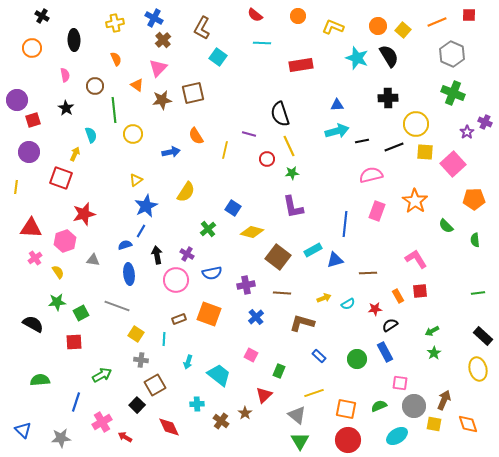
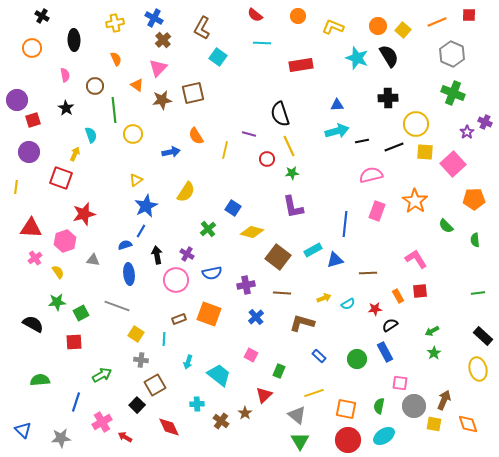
green semicircle at (379, 406): rotated 56 degrees counterclockwise
cyan ellipse at (397, 436): moved 13 px left
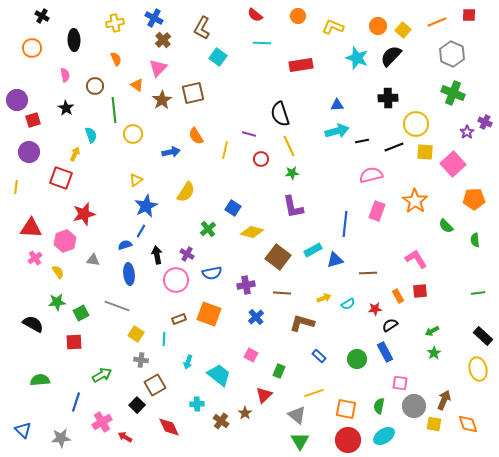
black semicircle at (389, 56): moved 2 px right; rotated 105 degrees counterclockwise
brown star at (162, 100): rotated 24 degrees counterclockwise
red circle at (267, 159): moved 6 px left
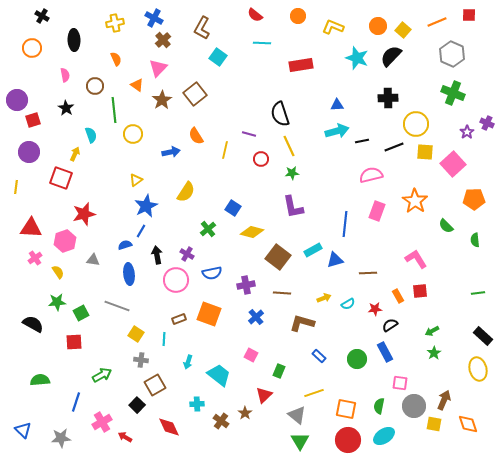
brown square at (193, 93): moved 2 px right, 1 px down; rotated 25 degrees counterclockwise
purple cross at (485, 122): moved 2 px right, 1 px down
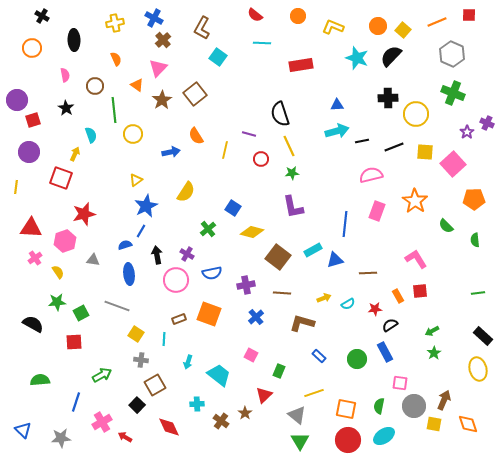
yellow circle at (416, 124): moved 10 px up
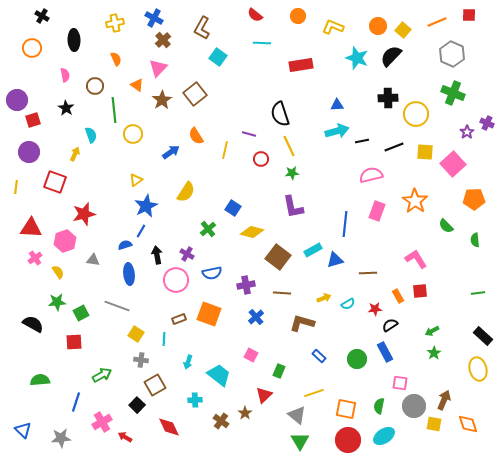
blue arrow at (171, 152): rotated 24 degrees counterclockwise
red square at (61, 178): moved 6 px left, 4 px down
cyan cross at (197, 404): moved 2 px left, 4 px up
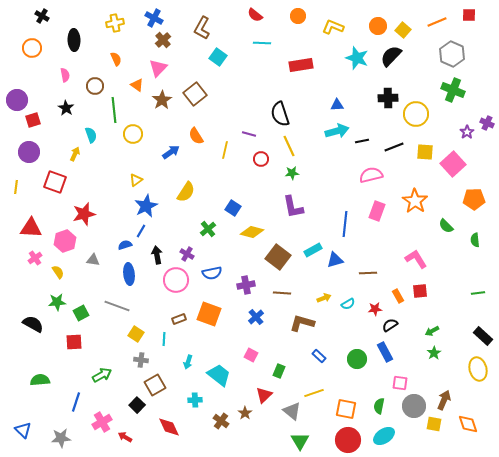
green cross at (453, 93): moved 3 px up
gray triangle at (297, 415): moved 5 px left, 4 px up
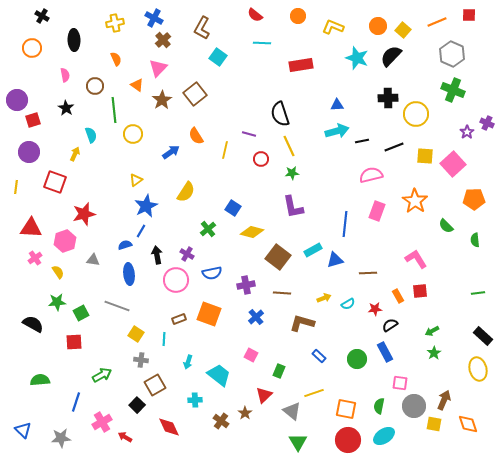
yellow square at (425, 152): moved 4 px down
green triangle at (300, 441): moved 2 px left, 1 px down
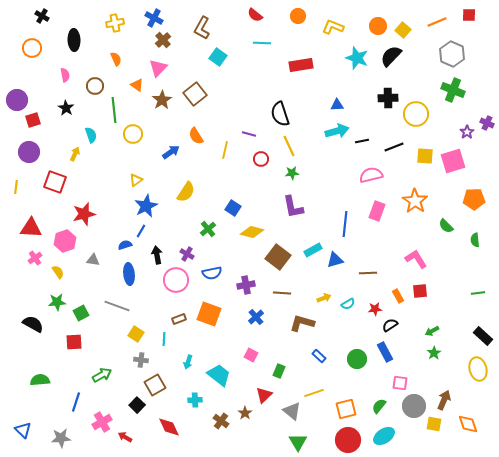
pink square at (453, 164): moved 3 px up; rotated 25 degrees clockwise
green semicircle at (379, 406): rotated 28 degrees clockwise
orange square at (346, 409): rotated 25 degrees counterclockwise
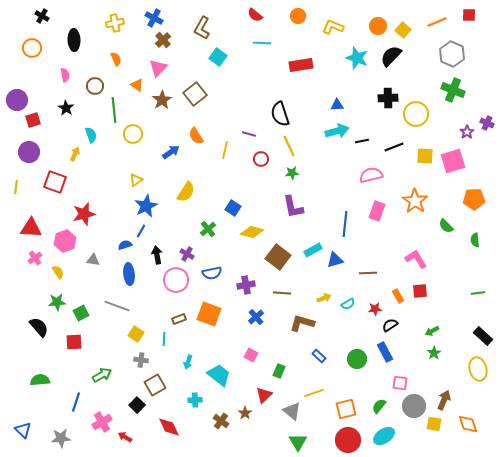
black semicircle at (33, 324): moved 6 px right, 3 px down; rotated 20 degrees clockwise
